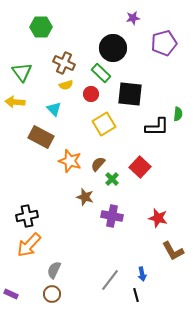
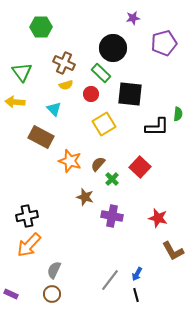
blue arrow: moved 5 px left; rotated 40 degrees clockwise
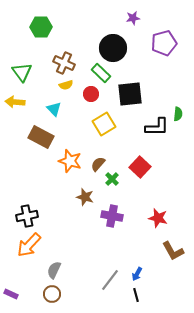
black square: rotated 12 degrees counterclockwise
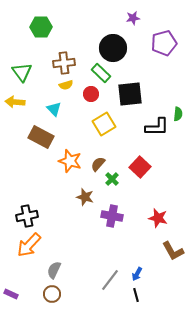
brown cross: rotated 30 degrees counterclockwise
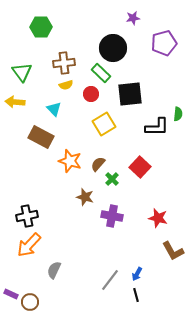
brown circle: moved 22 px left, 8 px down
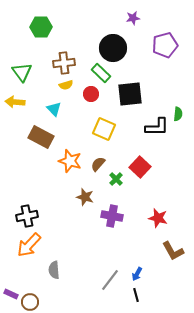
purple pentagon: moved 1 px right, 2 px down
yellow square: moved 5 px down; rotated 35 degrees counterclockwise
green cross: moved 4 px right
gray semicircle: rotated 30 degrees counterclockwise
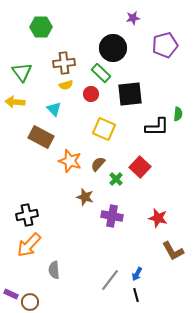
black cross: moved 1 px up
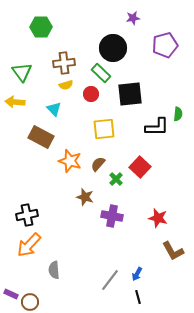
yellow square: rotated 30 degrees counterclockwise
black line: moved 2 px right, 2 px down
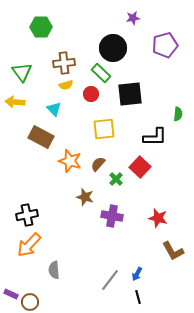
black L-shape: moved 2 px left, 10 px down
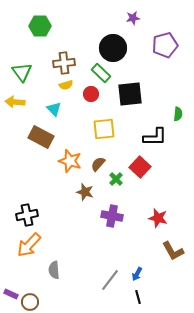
green hexagon: moved 1 px left, 1 px up
brown star: moved 5 px up
